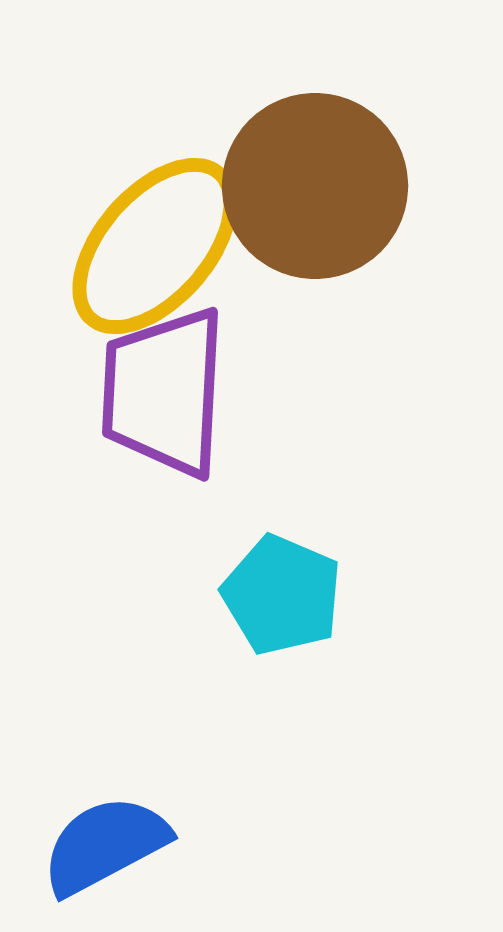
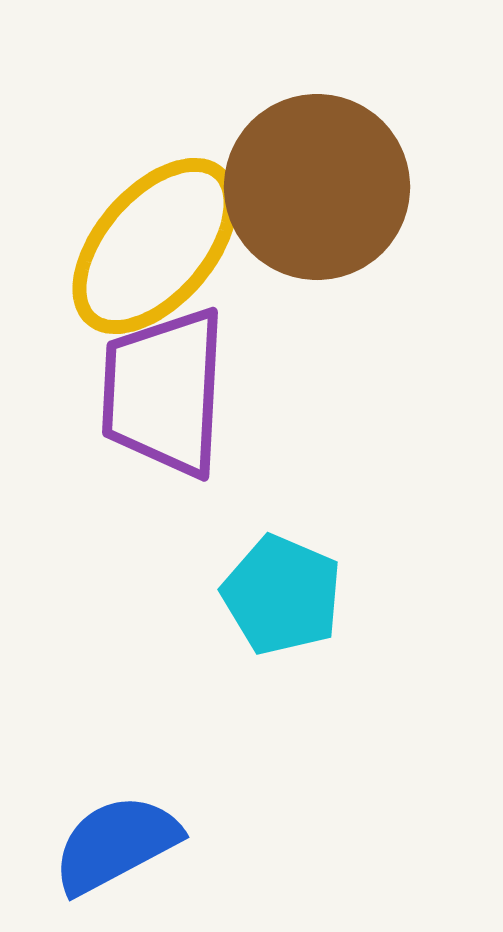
brown circle: moved 2 px right, 1 px down
blue semicircle: moved 11 px right, 1 px up
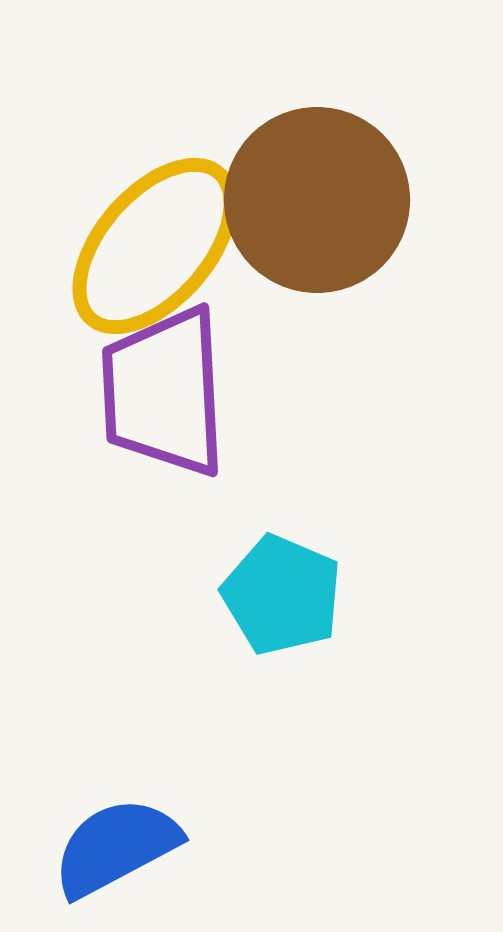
brown circle: moved 13 px down
purple trapezoid: rotated 6 degrees counterclockwise
blue semicircle: moved 3 px down
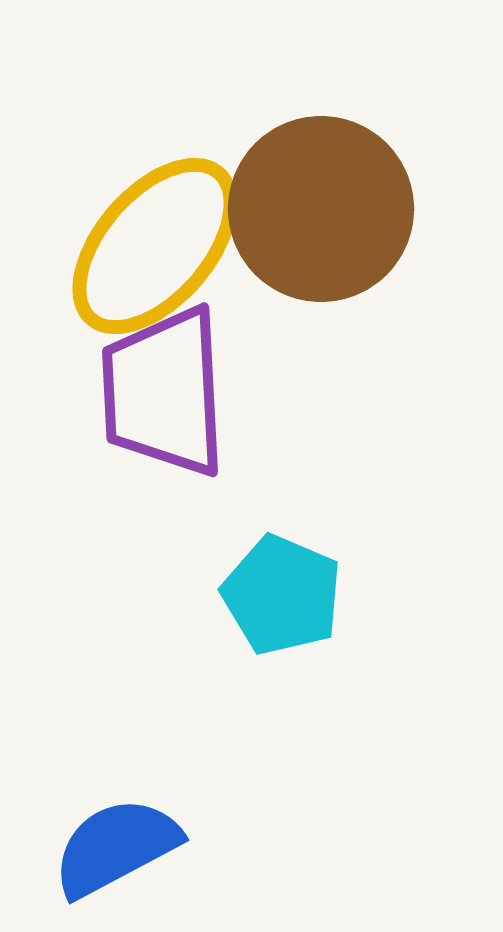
brown circle: moved 4 px right, 9 px down
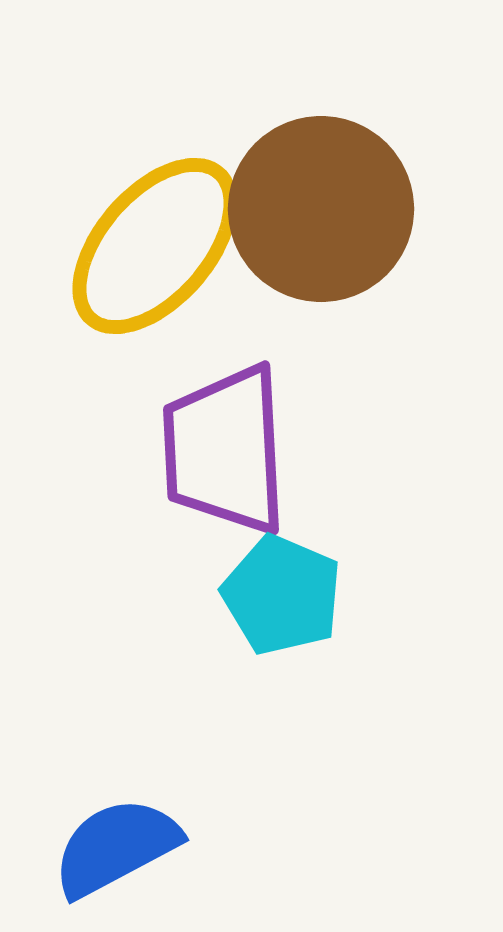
purple trapezoid: moved 61 px right, 58 px down
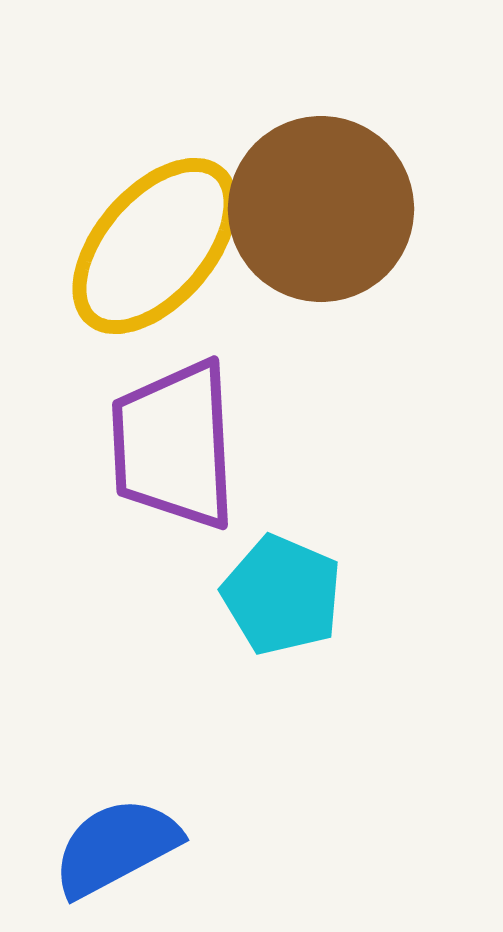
purple trapezoid: moved 51 px left, 5 px up
